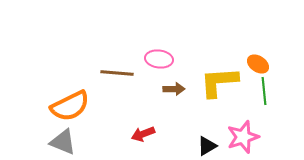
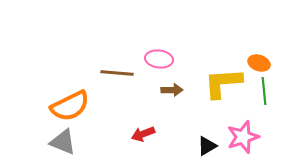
orange ellipse: moved 1 px right, 1 px up; rotated 15 degrees counterclockwise
yellow L-shape: moved 4 px right, 1 px down
brown arrow: moved 2 px left, 1 px down
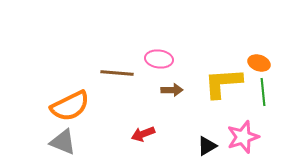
green line: moved 1 px left, 1 px down
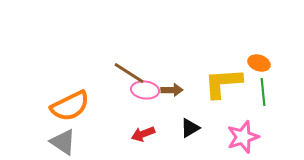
pink ellipse: moved 14 px left, 31 px down
brown line: moved 12 px right; rotated 28 degrees clockwise
gray triangle: rotated 12 degrees clockwise
black triangle: moved 17 px left, 18 px up
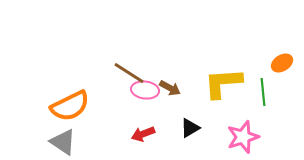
orange ellipse: moved 23 px right; rotated 50 degrees counterclockwise
brown arrow: moved 2 px left, 2 px up; rotated 30 degrees clockwise
